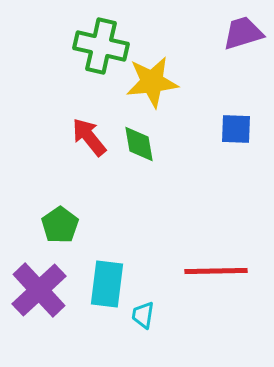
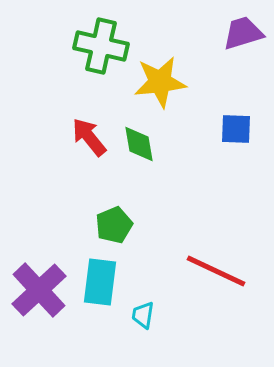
yellow star: moved 8 px right
green pentagon: moved 54 px right; rotated 12 degrees clockwise
red line: rotated 26 degrees clockwise
cyan rectangle: moved 7 px left, 2 px up
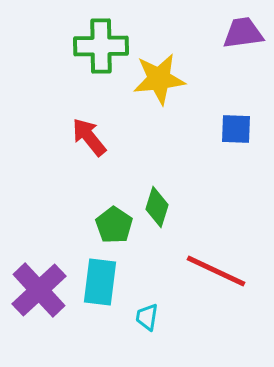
purple trapezoid: rotated 9 degrees clockwise
green cross: rotated 14 degrees counterclockwise
yellow star: moved 1 px left, 3 px up
green diamond: moved 18 px right, 63 px down; rotated 27 degrees clockwise
green pentagon: rotated 15 degrees counterclockwise
cyan trapezoid: moved 4 px right, 2 px down
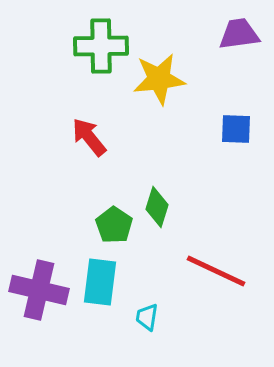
purple trapezoid: moved 4 px left, 1 px down
purple cross: rotated 34 degrees counterclockwise
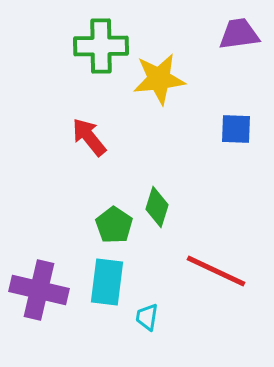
cyan rectangle: moved 7 px right
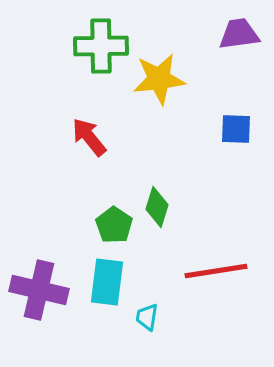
red line: rotated 34 degrees counterclockwise
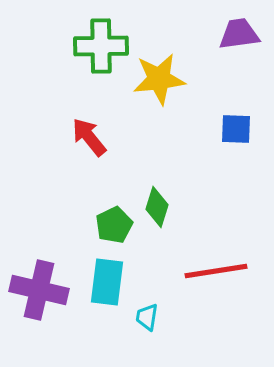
green pentagon: rotated 12 degrees clockwise
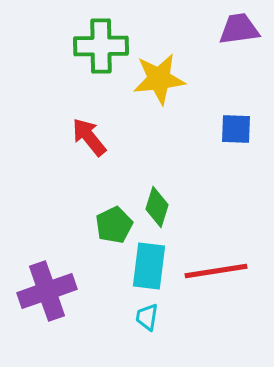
purple trapezoid: moved 5 px up
cyan rectangle: moved 42 px right, 16 px up
purple cross: moved 8 px right, 1 px down; rotated 32 degrees counterclockwise
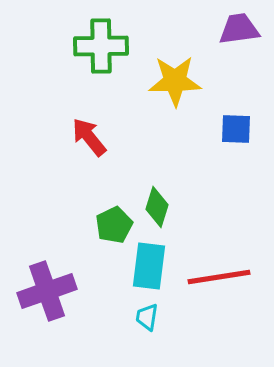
yellow star: moved 16 px right, 2 px down; rotated 6 degrees clockwise
red line: moved 3 px right, 6 px down
